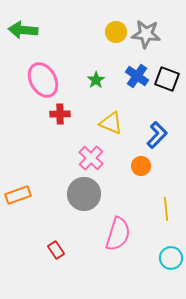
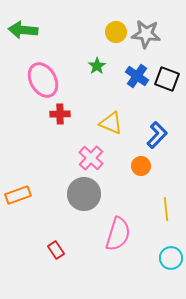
green star: moved 1 px right, 14 px up
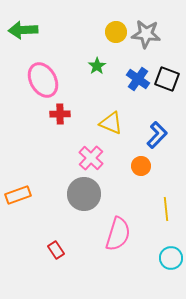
green arrow: rotated 8 degrees counterclockwise
blue cross: moved 1 px right, 3 px down
